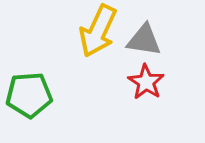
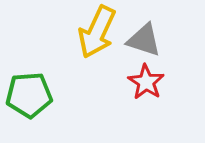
yellow arrow: moved 1 px left, 1 px down
gray triangle: rotated 9 degrees clockwise
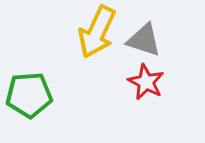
red star: rotated 6 degrees counterclockwise
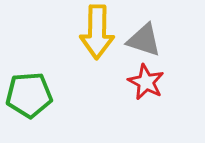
yellow arrow: rotated 24 degrees counterclockwise
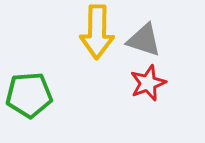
red star: moved 2 px right, 1 px down; rotated 24 degrees clockwise
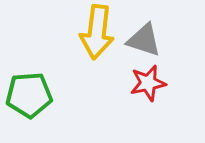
yellow arrow: rotated 6 degrees clockwise
red star: rotated 9 degrees clockwise
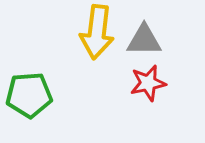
gray triangle: rotated 18 degrees counterclockwise
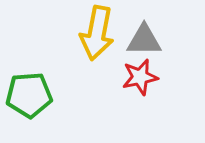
yellow arrow: moved 1 px down; rotated 4 degrees clockwise
red star: moved 8 px left, 6 px up
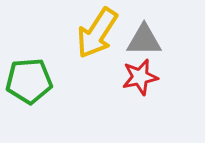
yellow arrow: rotated 22 degrees clockwise
green pentagon: moved 14 px up
